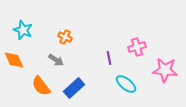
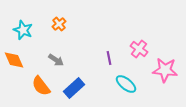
orange cross: moved 6 px left, 13 px up; rotated 24 degrees clockwise
pink cross: moved 2 px right, 2 px down; rotated 36 degrees counterclockwise
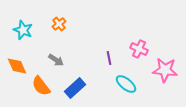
pink cross: rotated 12 degrees counterclockwise
orange diamond: moved 3 px right, 6 px down
blue rectangle: moved 1 px right
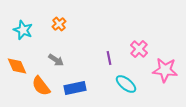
pink cross: rotated 18 degrees clockwise
blue rectangle: rotated 30 degrees clockwise
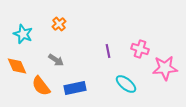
cyan star: moved 4 px down
pink cross: moved 1 px right; rotated 24 degrees counterclockwise
purple line: moved 1 px left, 7 px up
pink star: moved 2 px up; rotated 10 degrees counterclockwise
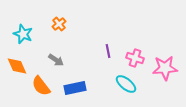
pink cross: moved 5 px left, 9 px down
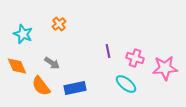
gray arrow: moved 4 px left, 3 px down
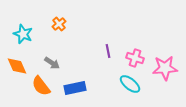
cyan ellipse: moved 4 px right
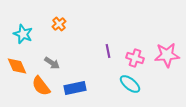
pink star: moved 2 px right, 13 px up
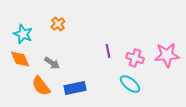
orange cross: moved 1 px left
orange diamond: moved 3 px right, 7 px up
